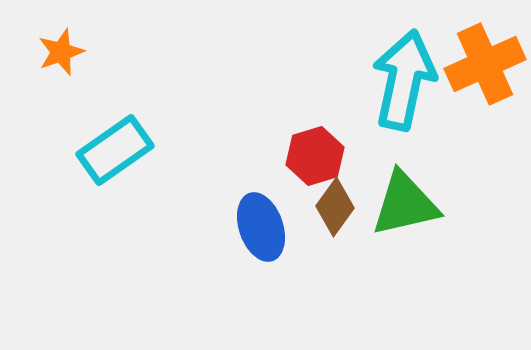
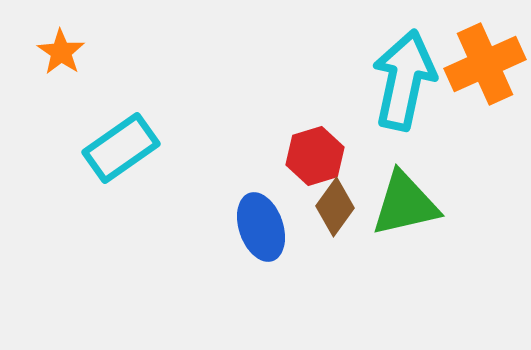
orange star: rotated 18 degrees counterclockwise
cyan rectangle: moved 6 px right, 2 px up
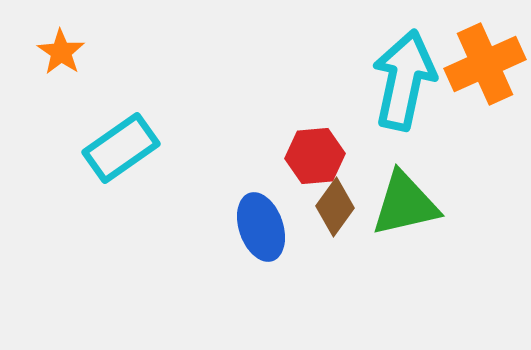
red hexagon: rotated 12 degrees clockwise
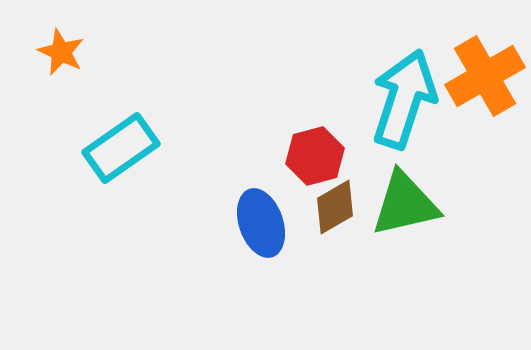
orange star: rotated 9 degrees counterclockwise
orange cross: moved 12 px down; rotated 6 degrees counterclockwise
cyan arrow: moved 19 px down; rotated 6 degrees clockwise
red hexagon: rotated 10 degrees counterclockwise
brown diamond: rotated 24 degrees clockwise
blue ellipse: moved 4 px up
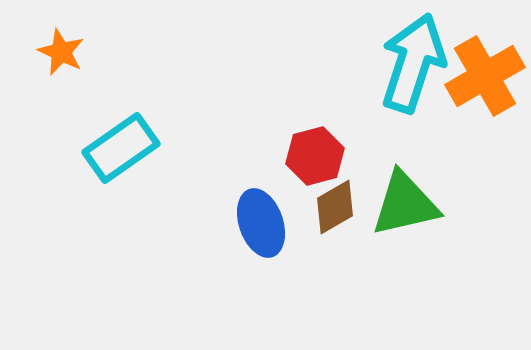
cyan arrow: moved 9 px right, 36 px up
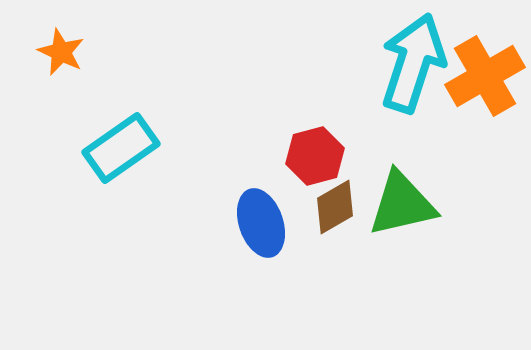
green triangle: moved 3 px left
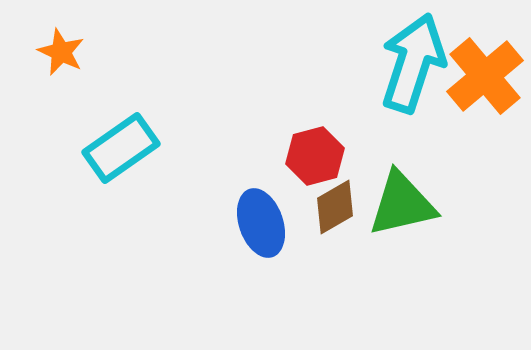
orange cross: rotated 10 degrees counterclockwise
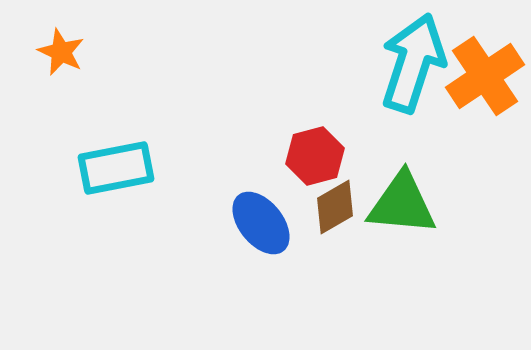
orange cross: rotated 6 degrees clockwise
cyan rectangle: moved 5 px left, 20 px down; rotated 24 degrees clockwise
green triangle: rotated 18 degrees clockwise
blue ellipse: rotated 20 degrees counterclockwise
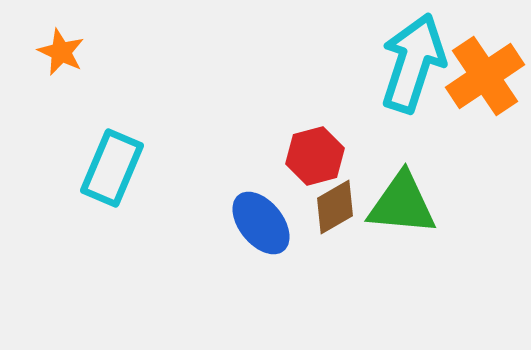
cyan rectangle: moved 4 px left; rotated 56 degrees counterclockwise
